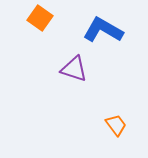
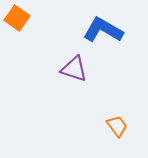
orange square: moved 23 px left
orange trapezoid: moved 1 px right, 1 px down
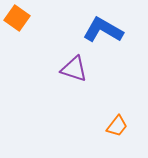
orange trapezoid: rotated 75 degrees clockwise
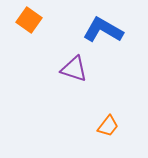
orange square: moved 12 px right, 2 px down
orange trapezoid: moved 9 px left
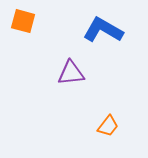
orange square: moved 6 px left, 1 px down; rotated 20 degrees counterclockwise
purple triangle: moved 3 px left, 4 px down; rotated 24 degrees counterclockwise
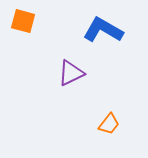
purple triangle: rotated 20 degrees counterclockwise
orange trapezoid: moved 1 px right, 2 px up
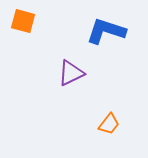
blue L-shape: moved 3 px right, 1 px down; rotated 12 degrees counterclockwise
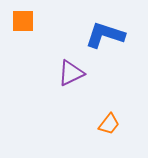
orange square: rotated 15 degrees counterclockwise
blue L-shape: moved 1 px left, 4 px down
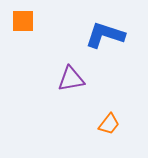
purple triangle: moved 6 px down; rotated 16 degrees clockwise
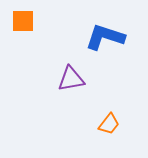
blue L-shape: moved 2 px down
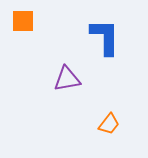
blue L-shape: rotated 72 degrees clockwise
purple triangle: moved 4 px left
